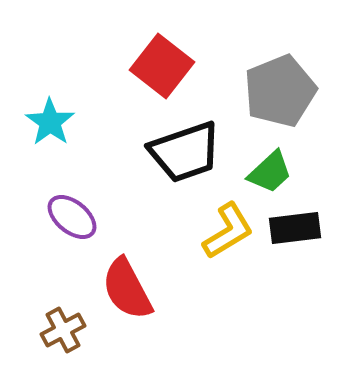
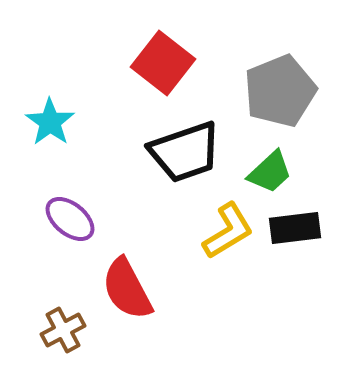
red square: moved 1 px right, 3 px up
purple ellipse: moved 2 px left, 2 px down
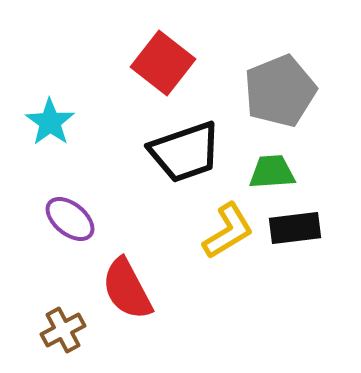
green trapezoid: moved 2 px right; rotated 141 degrees counterclockwise
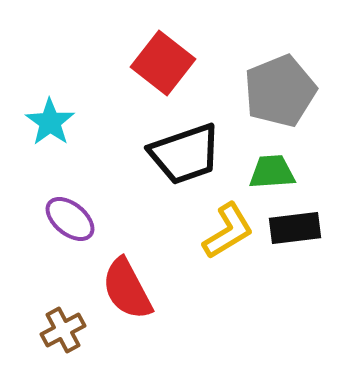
black trapezoid: moved 2 px down
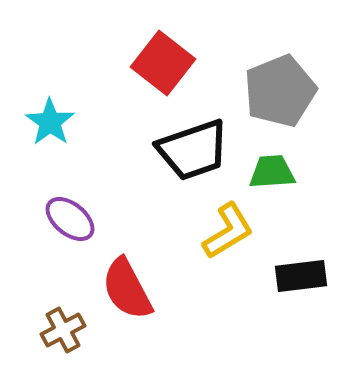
black trapezoid: moved 8 px right, 4 px up
black rectangle: moved 6 px right, 48 px down
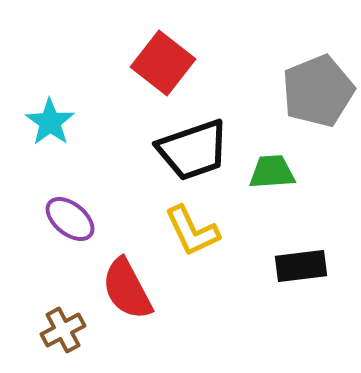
gray pentagon: moved 38 px right
yellow L-shape: moved 36 px left; rotated 96 degrees clockwise
black rectangle: moved 10 px up
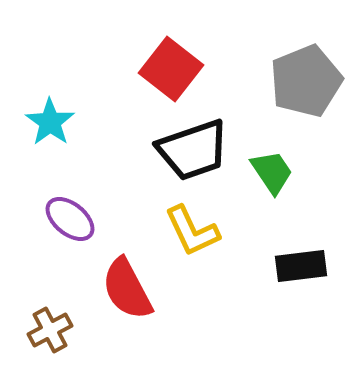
red square: moved 8 px right, 6 px down
gray pentagon: moved 12 px left, 10 px up
green trapezoid: rotated 60 degrees clockwise
brown cross: moved 13 px left
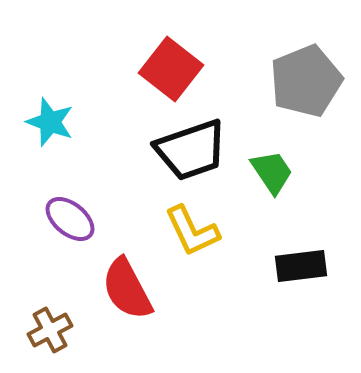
cyan star: rotated 15 degrees counterclockwise
black trapezoid: moved 2 px left
